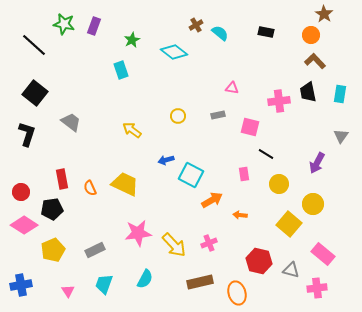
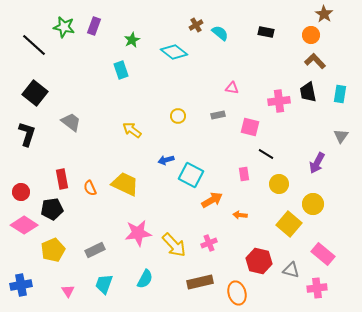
green star at (64, 24): moved 3 px down
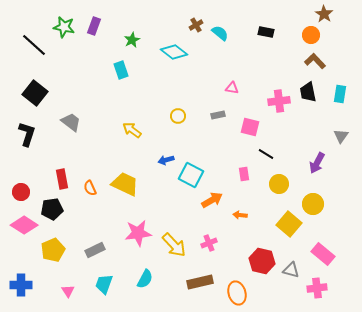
red hexagon at (259, 261): moved 3 px right
blue cross at (21, 285): rotated 10 degrees clockwise
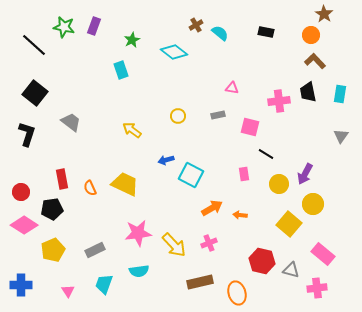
purple arrow at (317, 163): moved 12 px left, 11 px down
orange arrow at (212, 200): moved 8 px down
cyan semicircle at (145, 279): moved 6 px left, 8 px up; rotated 54 degrees clockwise
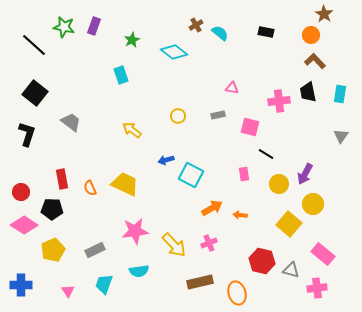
cyan rectangle at (121, 70): moved 5 px down
black pentagon at (52, 209): rotated 10 degrees clockwise
pink star at (138, 233): moved 3 px left, 2 px up
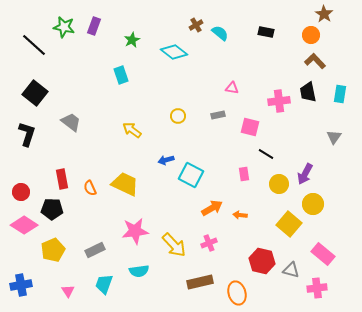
gray triangle at (341, 136): moved 7 px left, 1 px down
blue cross at (21, 285): rotated 10 degrees counterclockwise
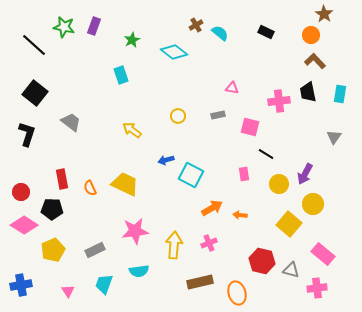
black rectangle at (266, 32): rotated 14 degrees clockwise
yellow arrow at (174, 245): rotated 132 degrees counterclockwise
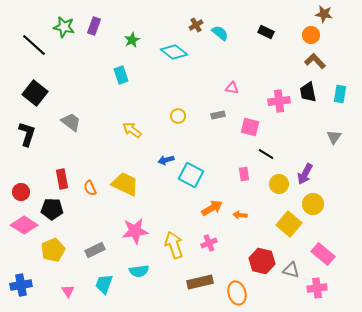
brown star at (324, 14): rotated 24 degrees counterclockwise
yellow arrow at (174, 245): rotated 24 degrees counterclockwise
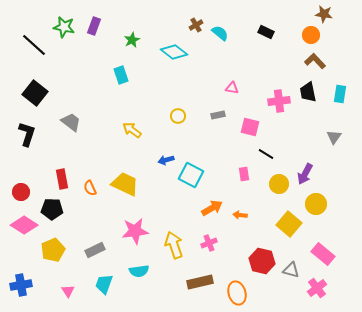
yellow circle at (313, 204): moved 3 px right
pink cross at (317, 288): rotated 30 degrees counterclockwise
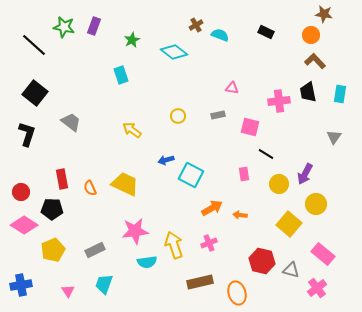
cyan semicircle at (220, 33): moved 2 px down; rotated 18 degrees counterclockwise
cyan semicircle at (139, 271): moved 8 px right, 9 px up
